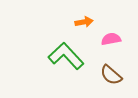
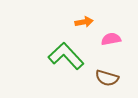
brown semicircle: moved 4 px left, 3 px down; rotated 25 degrees counterclockwise
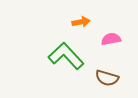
orange arrow: moved 3 px left
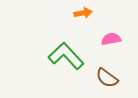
orange arrow: moved 2 px right, 9 px up
brown semicircle: rotated 20 degrees clockwise
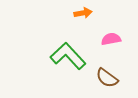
green L-shape: moved 2 px right
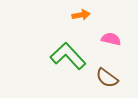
orange arrow: moved 2 px left, 2 px down
pink semicircle: rotated 24 degrees clockwise
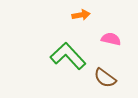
brown semicircle: moved 2 px left
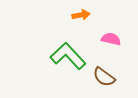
brown semicircle: moved 1 px left, 1 px up
